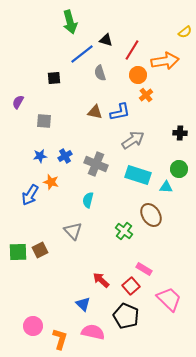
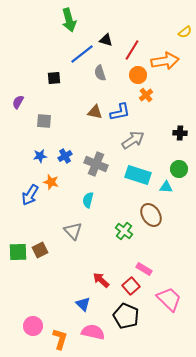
green arrow: moved 1 px left, 2 px up
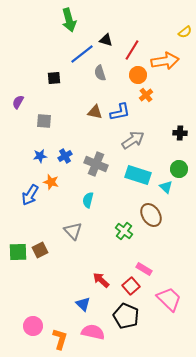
cyan triangle: rotated 40 degrees clockwise
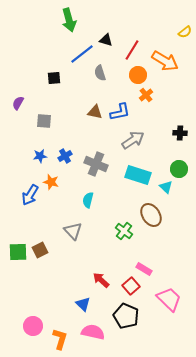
orange arrow: rotated 40 degrees clockwise
purple semicircle: moved 1 px down
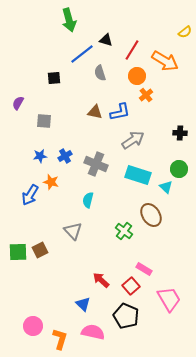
orange circle: moved 1 px left, 1 px down
pink trapezoid: rotated 16 degrees clockwise
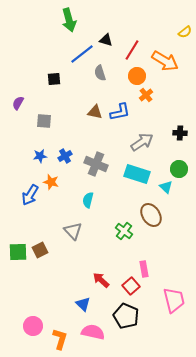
black square: moved 1 px down
gray arrow: moved 9 px right, 2 px down
cyan rectangle: moved 1 px left, 1 px up
pink rectangle: rotated 49 degrees clockwise
pink trapezoid: moved 5 px right, 1 px down; rotated 16 degrees clockwise
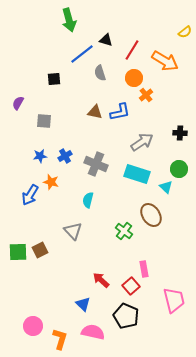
orange circle: moved 3 px left, 2 px down
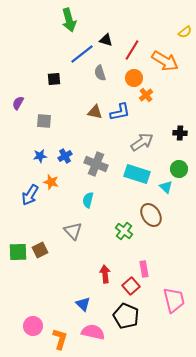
red arrow: moved 4 px right, 6 px up; rotated 42 degrees clockwise
